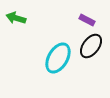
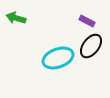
purple rectangle: moved 1 px down
cyan ellipse: rotated 40 degrees clockwise
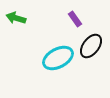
purple rectangle: moved 12 px left, 2 px up; rotated 28 degrees clockwise
cyan ellipse: rotated 8 degrees counterclockwise
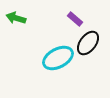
purple rectangle: rotated 14 degrees counterclockwise
black ellipse: moved 3 px left, 3 px up
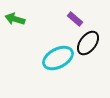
green arrow: moved 1 px left, 1 px down
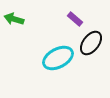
green arrow: moved 1 px left
black ellipse: moved 3 px right
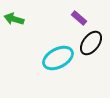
purple rectangle: moved 4 px right, 1 px up
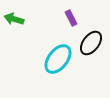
purple rectangle: moved 8 px left; rotated 21 degrees clockwise
cyan ellipse: moved 1 px down; rotated 24 degrees counterclockwise
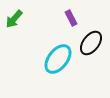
green arrow: rotated 66 degrees counterclockwise
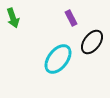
green arrow: moved 1 px left, 1 px up; rotated 60 degrees counterclockwise
black ellipse: moved 1 px right, 1 px up
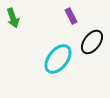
purple rectangle: moved 2 px up
